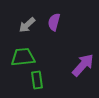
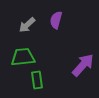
purple semicircle: moved 2 px right, 2 px up
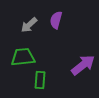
gray arrow: moved 2 px right
purple arrow: rotated 10 degrees clockwise
green rectangle: moved 3 px right; rotated 12 degrees clockwise
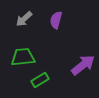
gray arrow: moved 5 px left, 6 px up
green rectangle: rotated 54 degrees clockwise
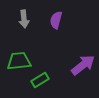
gray arrow: rotated 54 degrees counterclockwise
green trapezoid: moved 4 px left, 4 px down
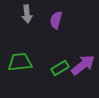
gray arrow: moved 3 px right, 5 px up
green trapezoid: moved 1 px right, 1 px down
green rectangle: moved 20 px right, 12 px up
